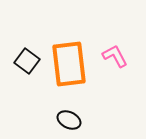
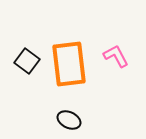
pink L-shape: moved 1 px right
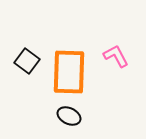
orange rectangle: moved 8 px down; rotated 9 degrees clockwise
black ellipse: moved 4 px up
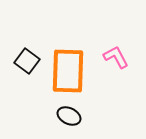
pink L-shape: moved 1 px down
orange rectangle: moved 1 px left, 1 px up
